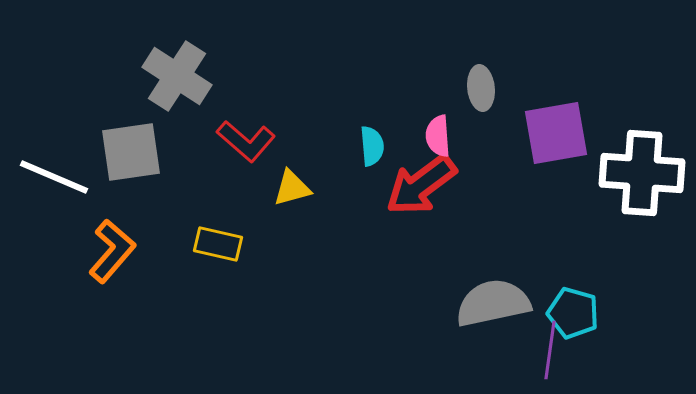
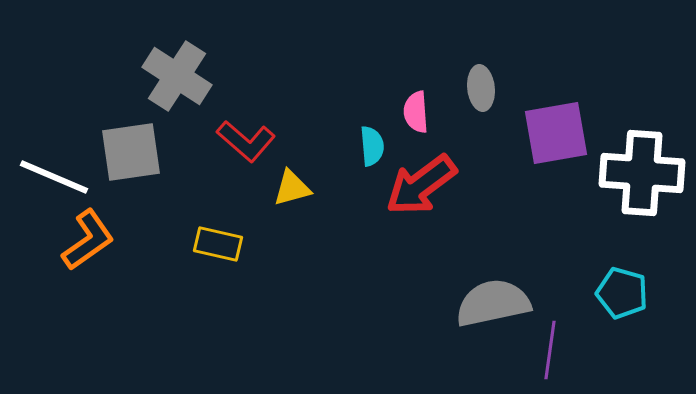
pink semicircle: moved 22 px left, 24 px up
orange L-shape: moved 24 px left, 11 px up; rotated 14 degrees clockwise
cyan pentagon: moved 49 px right, 20 px up
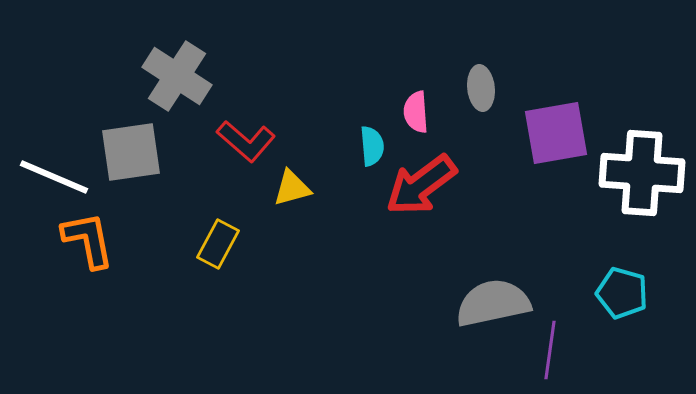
orange L-shape: rotated 66 degrees counterclockwise
yellow rectangle: rotated 75 degrees counterclockwise
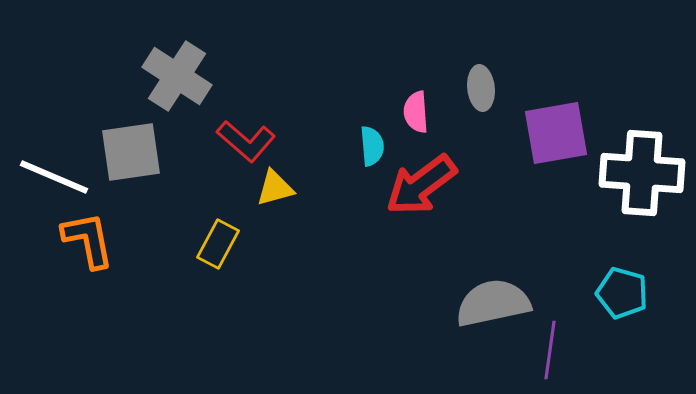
yellow triangle: moved 17 px left
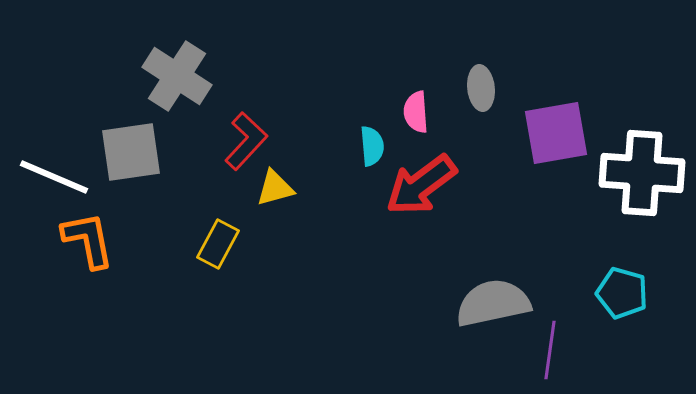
red L-shape: rotated 88 degrees counterclockwise
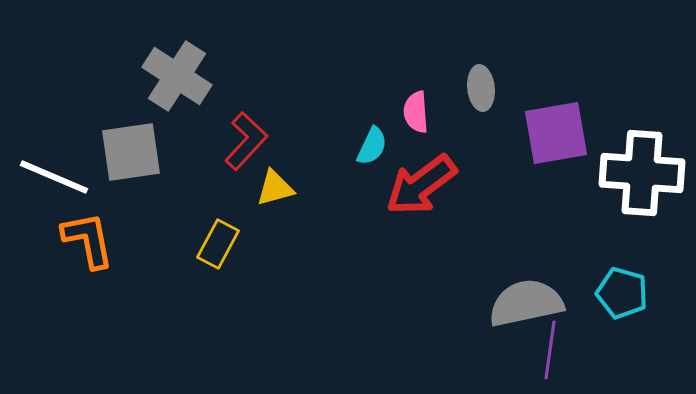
cyan semicircle: rotated 30 degrees clockwise
gray semicircle: moved 33 px right
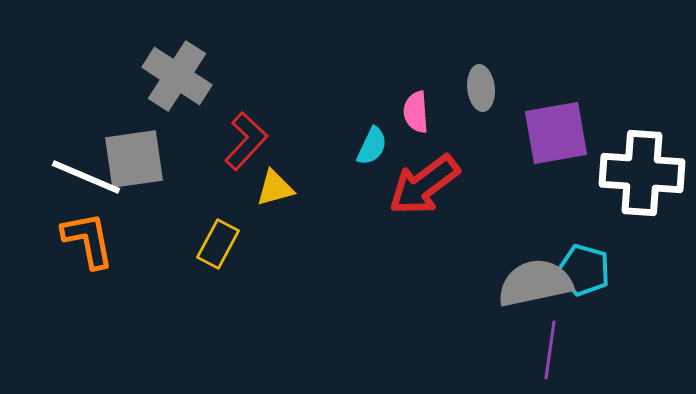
gray square: moved 3 px right, 7 px down
white line: moved 32 px right
red arrow: moved 3 px right
cyan pentagon: moved 38 px left, 23 px up
gray semicircle: moved 9 px right, 20 px up
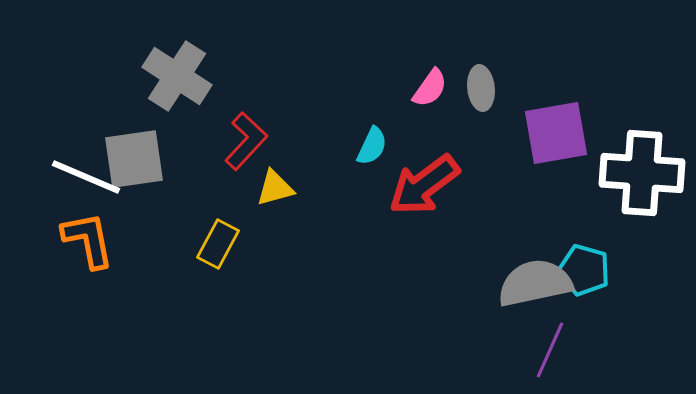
pink semicircle: moved 14 px right, 24 px up; rotated 141 degrees counterclockwise
purple line: rotated 16 degrees clockwise
